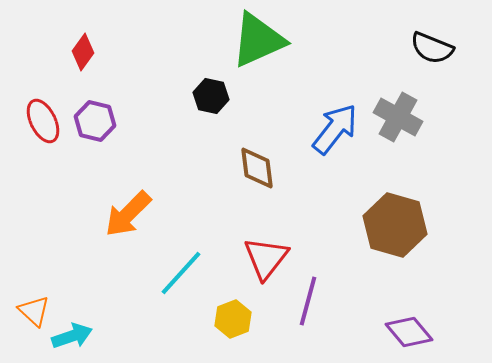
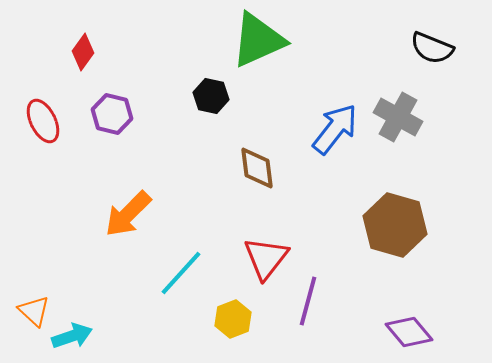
purple hexagon: moved 17 px right, 7 px up
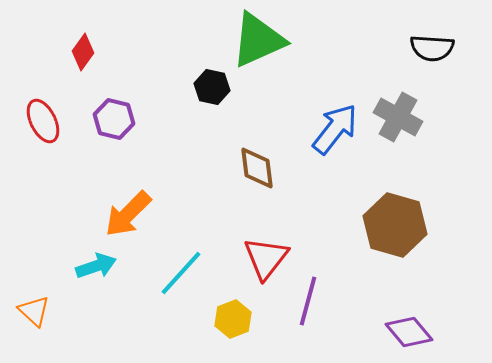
black semicircle: rotated 18 degrees counterclockwise
black hexagon: moved 1 px right, 9 px up
purple hexagon: moved 2 px right, 5 px down
cyan arrow: moved 24 px right, 70 px up
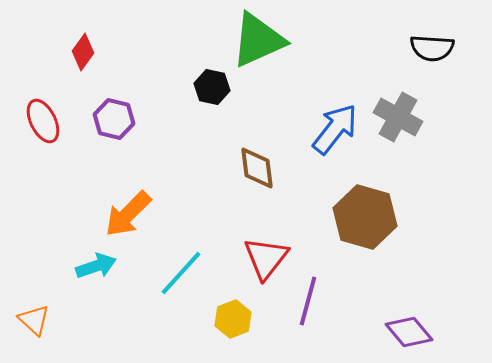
brown hexagon: moved 30 px left, 8 px up
orange triangle: moved 9 px down
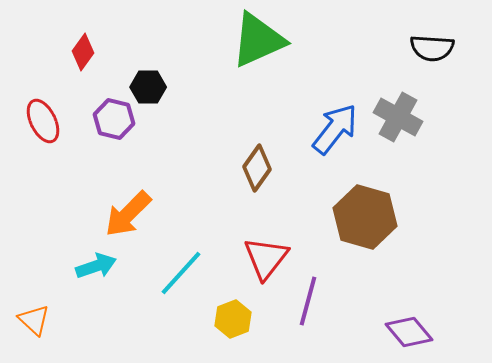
black hexagon: moved 64 px left; rotated 12 degrees counterclockwise
brown diamond: rotated 42 degrees clockwise
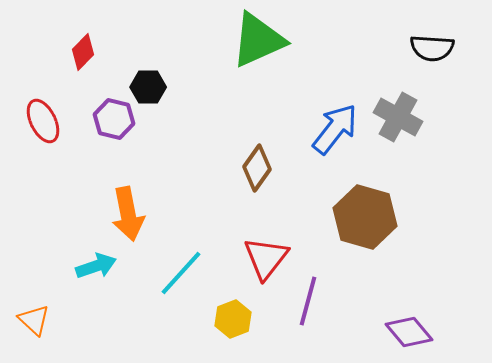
red diamond: rotated 9 degrees clockwise
orange arrow: rotated 56 degrees counterclockwise
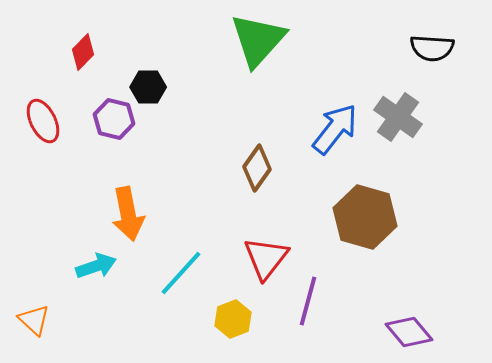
green triangle: rotated 24 degrees counterclockwise
gray cross: rotated 6 degrees clockwise
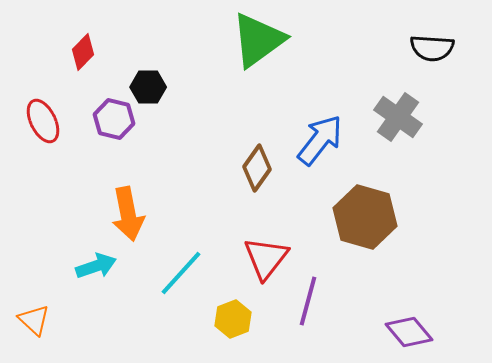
green triangle: rotated 12 degrees clockwise
blue arrow: moved 15 px left, 11 px down
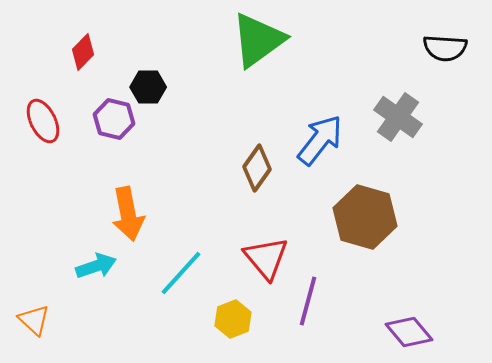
black semicircle: moved 13 px right
red triangle: rotated 18 degrees counterclockwise
